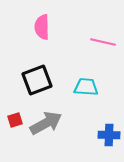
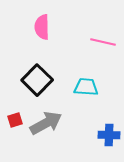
black square: rotated 24 degrees counterclockwise
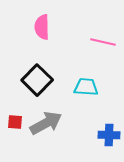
red square: moved 2 px down; rotated 21 degrees clockwise
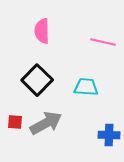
pink semicircle: moved 4 px down
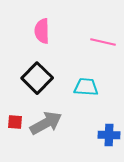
black square: moved 2 px up
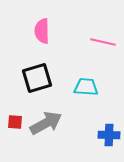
black square: rotated 28 degrees clockwise
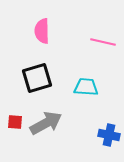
blue cross: rotated 10 degrees clockwise
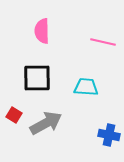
black square: rotated 16 degrees clockwise
red square: moved 1 px left, 7 px up; rotated 28 degrees clockwise
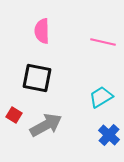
black square: rotated 12 degrees clockwise
cyan trapezoid: moved 15 px right, 10 px down; rotated 35 degrees counterclockwise
gray arrow: moved 2 px down
blue cross: rotated 30 degrees clockwise
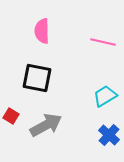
cyan trapezoid: moved 4 px right, 1 px up
red square: moved 3 px left, 1 px down
